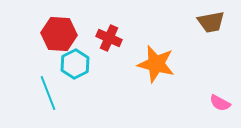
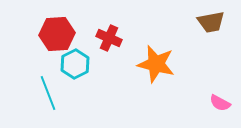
red hexagon: moved 2 px left; rotated 8 degrees counterclockwise
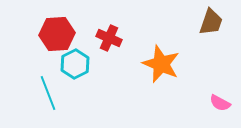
brown trapezoid: rotated 60 degrees counterclockwise
orange star: moved 5 px right; rotated 9 degrees clockwise
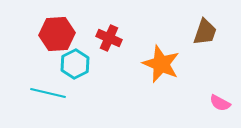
brown trapezoid: moved 6 px left, 10 px down
cyan line: rotated 56 degrees counterclockwise
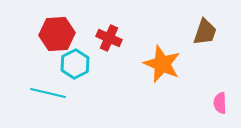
orange star: moved 1 px right
pink semicircle: rotated 60 degrees clockwise
